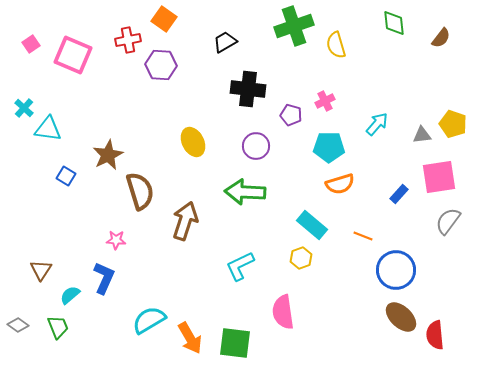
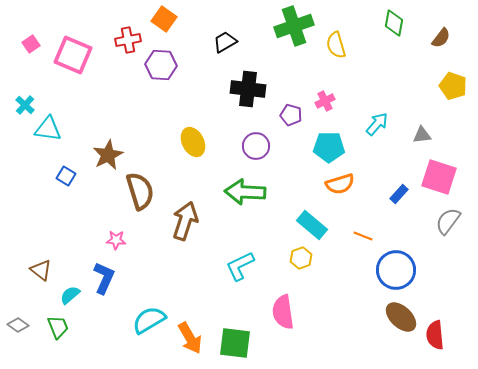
green diamond at (394, 23): rotated 16 degrees clockwise
cyan cross at (24, 108): moved 1 px right, 3 px up
yellow pentagon at (453, 124): moved 38 px up
pink square at (439, 177): rotated 27 degrees clockwise
brown triangle at (41, 270): rotated 25 degrees counterclockwise
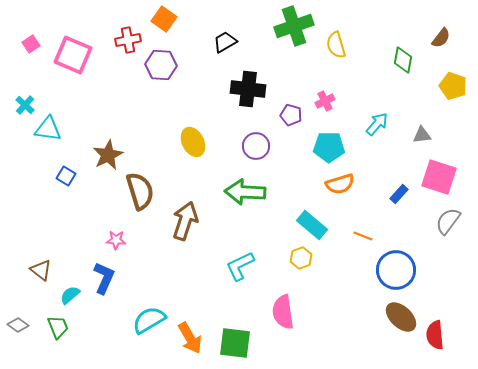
green diamond at (394, 23): moved 9 px right, 37 px down
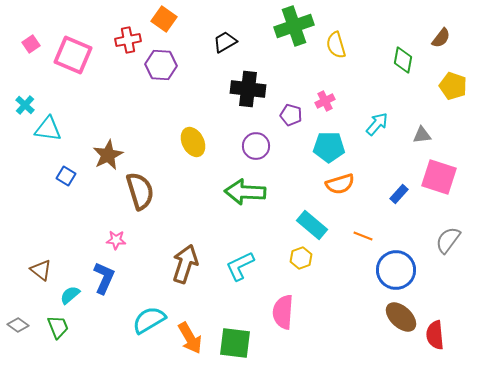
brown arrow at (185, 221): moved 43 px down
gray semicircle at (448, 221): moved 19 px down
pink semicircle at (283, 312): rotated 12 degrees clockwise
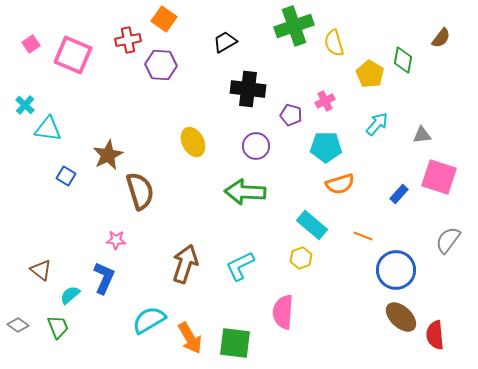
yellow semicircle at (336, 45): moved 2 px left, 2 px up
yellow pentagon at (453, 86): moved 83 px left, 12 px up; rotated 12 degrees clockwise
cyan pentagon at (329, 147): moved 3 px left
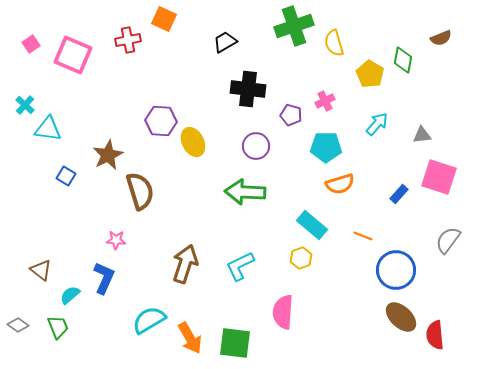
orange square at (164, 19): rotated 10 degrees counterclockwise
brown semicircle at (441, 38): rotated 30 degrees clockwise
purple hexagon at (161, 65): moved 56 px down
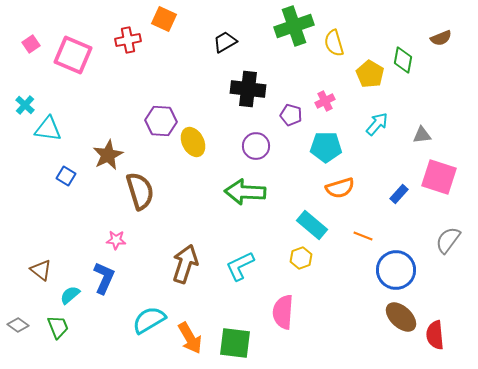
orange semicircle at (340, 184): moved 4 px down
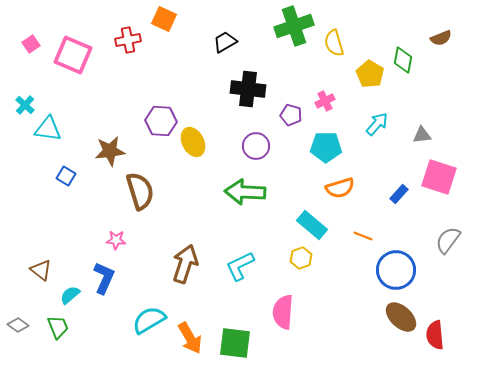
brown star at (108, 155): moved 2 px right, 4 px up; rotated 20 degrees clockwise
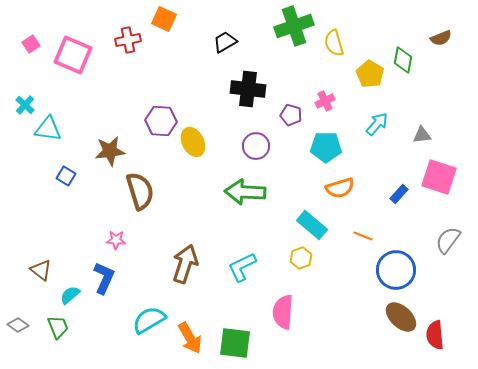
cyan L-shape at (240, 266): moved 2 px right, 1 px down
